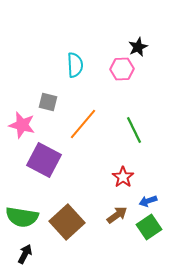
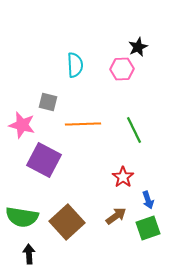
orange line: rotated 48 degrees clockwise
blue arrow: moved 1 px up; rotated 90 degrees counterclockwise
brown arrow: moved 1 px left, 1 px down
green square: moved 1 px left, 1 px down; rotated 15 degrees clockwise
black arrow: moved 4 px right; rotated 30 degrees counterclockwise
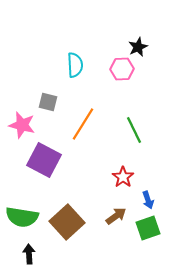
orange line: rotated 56 degrees counterclockwise
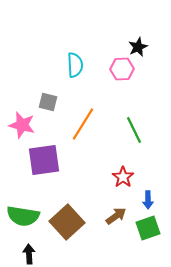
purple square: rotated 36 degrees counterclockwise
blue arrow: rotated 18 degrees clockwise
green semicircle: moved 1 px right, 1 px up
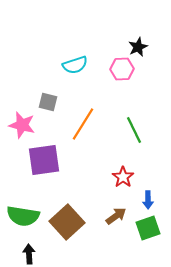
cyan semicircle: rotated 75 degrees clockwise
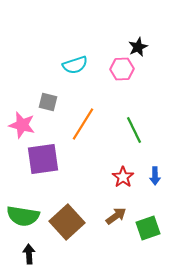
purple square: moved 1 px left, 1 px up
blue arrow: moved 7 px right, 24 px up
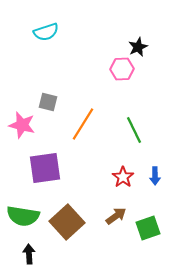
cyan semicircle: moved 29 px left, 33 px up
purple square: moved 2 px right, 9 px down
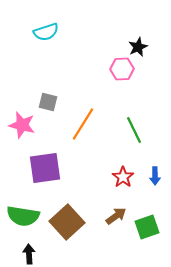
green square: moved 1 px left, 1 px up
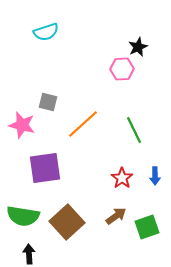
orange line: rotated 16 degrees clockwise
red star: moved 1 px left, 1 px down
